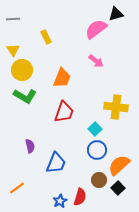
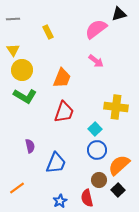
black triangle: moved 3 px right
yellow rectangle: moved 2 px right, 5 px up
black square: moved 2 px down
red semicircle: moved 7 px right, 1 px down; rotated 150 degrees clockwise
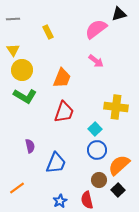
red semicircle: moved 2 px down
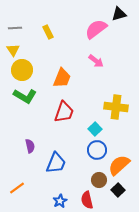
gray line: moved 2 px right, 9 px down
